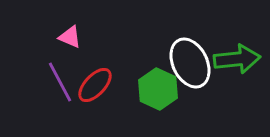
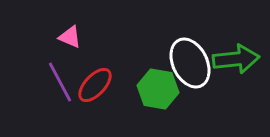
green arrow: moved 1 px left
green hexagon: rotated 15 degrees counterclockwise
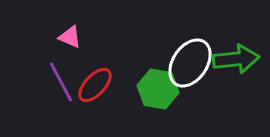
white ellipse: rotated 60 degrees clockwise
purple line: moved 1 px right
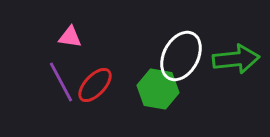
pink triangle: rotated 15 degrees counterclockwise
white ellipse: moved 9 px left, 7 px up; rotated 6 degrees counterclockwise
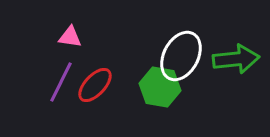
purple line: rotated 54 degrees clockwise
green hexagon: moved 2 px right, 2 px up
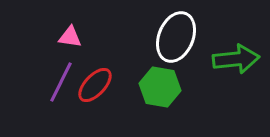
white ellipse: moved 5 px left, 19 px up; rotated 6 degrees counterclockwise
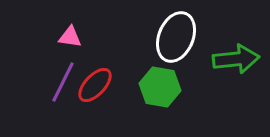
purple line: moved 2 px right
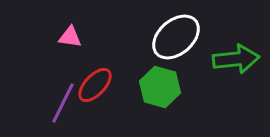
white ellipse: rotated 27 degrees clockwise
purple line: moved 21 px down
green hexagon: rotated 6 degrees clockwise
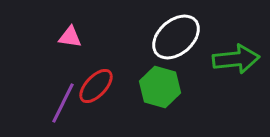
red ellipse: moved 1 px right, 1 px down
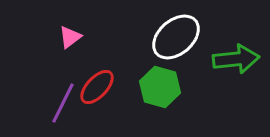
pink triangle: rotated 45 degrees counterclockwise
red ellipse: moved 1 px right, 1 px down
